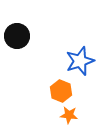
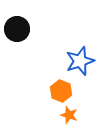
black circle: moved 7 px up
orange star: rotated 12 degrees clockwise
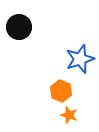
black circle: moved 2 px right, 2 px up
blue star: moved 2 px up
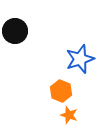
black circle: moved 4 px left, 4 px down
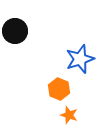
orange hexagon: moved 2 px left, 2 px up
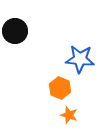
blue star: rotated 24 degrees clockwise
orange hexagon: moved 1 px right, 1 px up
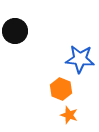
orange hexagon: moved 1 px right, 1 px down
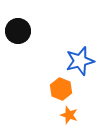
black circle: moved 3 px right
blue star: moved 2 px down; rotated 20 degrees counterclockwise
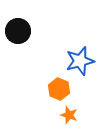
orange hexagon: moved 2 px left
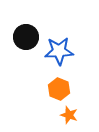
black circle: moved 8 px right, 6 px down
blue star: moved 21 px left, 10 px up; rotated 12 degrees clockwise
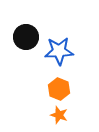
orange star: moved 10 px left
